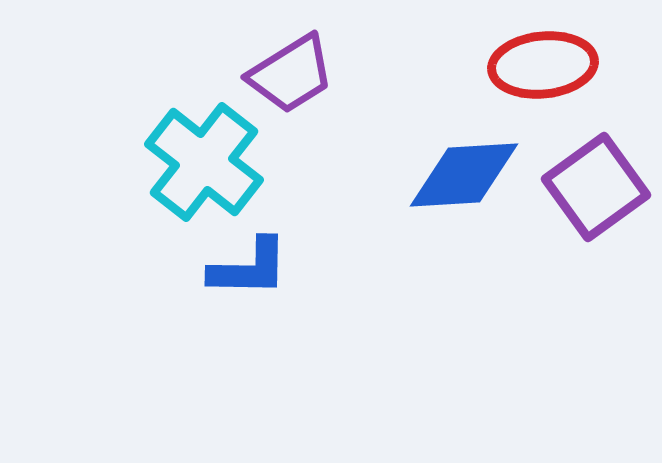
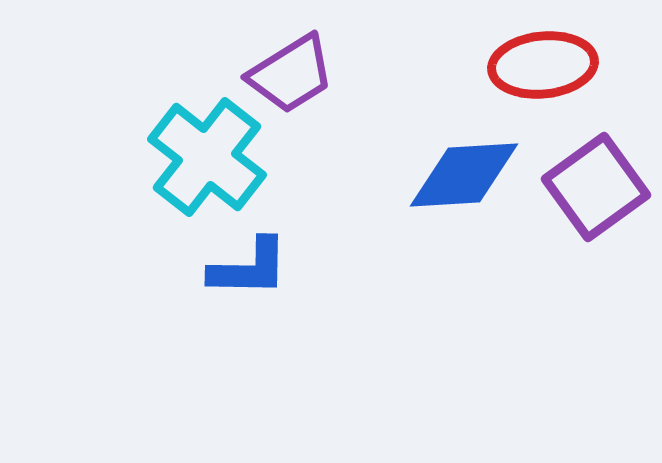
cyan cross: moved 3 px right, 5 px up
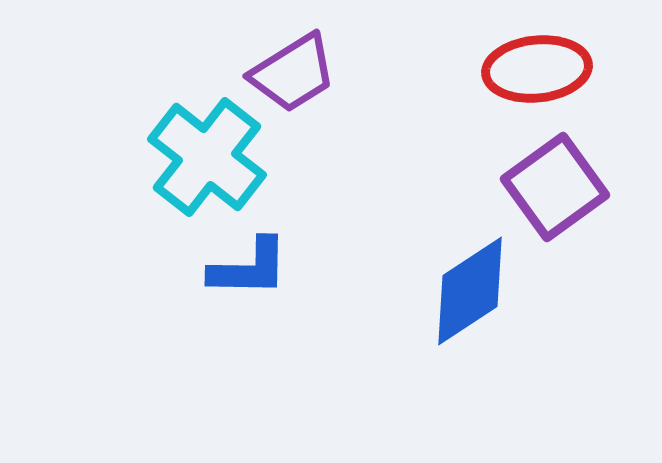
red ellipse: moved 6 px left, 4 px down
purple trapezoid: moved 2 px right, 1 px up
blue diamond: moved 6 px right, 116 px down; rotated 30 degrees counterclockwise
purple square: moved 41 px left
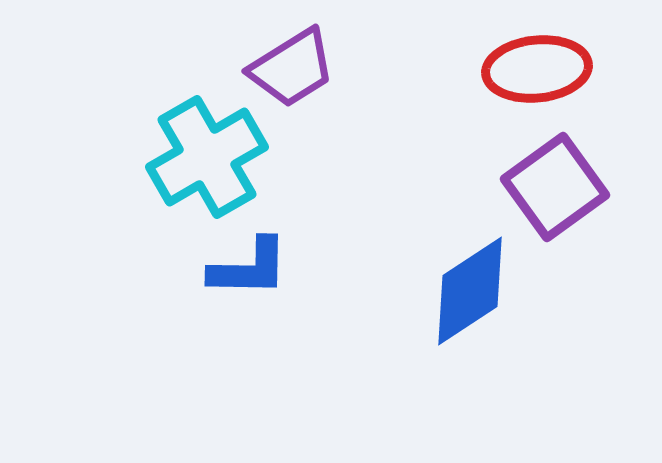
purple trapezoid: moved 1 px left, 5 px up
cyan cross: rotated 22 degrees clockwise
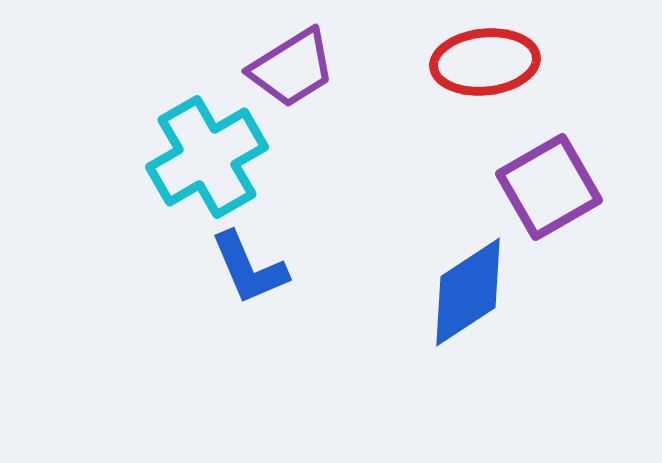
red ellipse: moved 52 px left, 7 px up
purple square: moved 6 px left; rotated 6 degrees clockwise
blue L-shape: rotated 66 degrees clockwise
blue diamond: moved 2 px left, 1 px down
